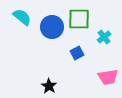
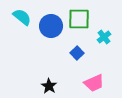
blue circle: moved 1 px left, 1 px up
blue square: rotated 16 degrees counterclockwise
pink trapezoid: moved 14 px left, 6 px down; rotated 15 degrees counterclockwise
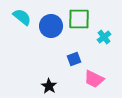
blue square: moved 3 px left, 6 px down; rotated 24 degrees clockwise
pink trapezoid: moved 4 px up; rotated 50 degrees clockwise
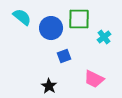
blue circle: moved 2 px down
blue square: moved 10 px left, 3 px up
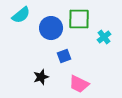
cyan semicircle: moved 1 px left, 2 px up; rotated 102 degrees clockwise
pink trapezoid: moved 15 px left, 5 px down
black star: moved 8 px left, 9 px up; rotated 21 degrees clockwise
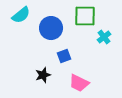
green square: moved 6 px right, 3 px up
black star: moved 2 px right, 2 px up
pink trapezoid: moved 1 px up
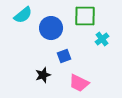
cyan semicircle: moved 2 px right
cyan cross: moved 2 px left, 2 px down
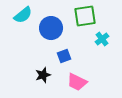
green square: rotated 10 degrees counterclockwise
pink trapezoid: moved 2 px left, 1 px up
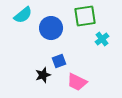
blue square: moved 5 px left, 5 px down
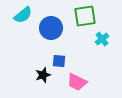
blue square: rotated 24 degrees clockwise
